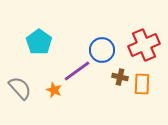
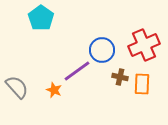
cyan pentagon: moved 2 px right, 24 px up
gray semicircle: moved 3 px left, 1 px up
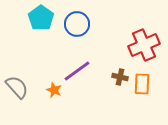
blue circle: moved 25 px left, 26 px up
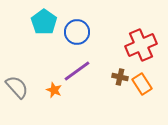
cyan pentagon: moved 3 px right, 4 px down
blue circle: moved 8 px down
red cross: moved 3 px left
orange rectangle: rotated 35 degrees counterclockwise
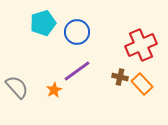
cyan pentagon: moved 1 px left, 1 px down; rotated 20 degrees clockwise
orange rectangle: rotated 10 degrees counterclockwise
orange star: rotated 21 degrees clockwise
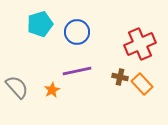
cyan pentagon: moved 3 px left, 1 px down
red cross: moved 1 px left, 1 px up
purple line: rotated 24 degrees clockwise
orange star: moved 2 px left
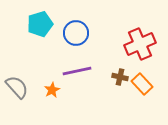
blue circle: moved 1 px left, 1 px down
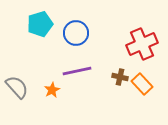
red cross: moved 2 px right
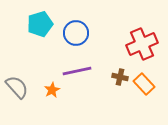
orange rectangle: moved 2 px right
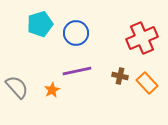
red cross: moved 6 px up
brown cross: moved 1 px up
orange rectangle: moved 3 px right, 1 px up
